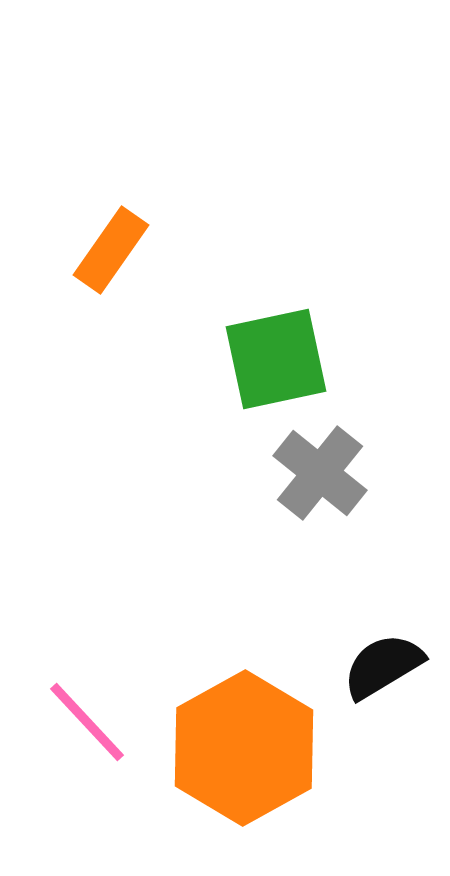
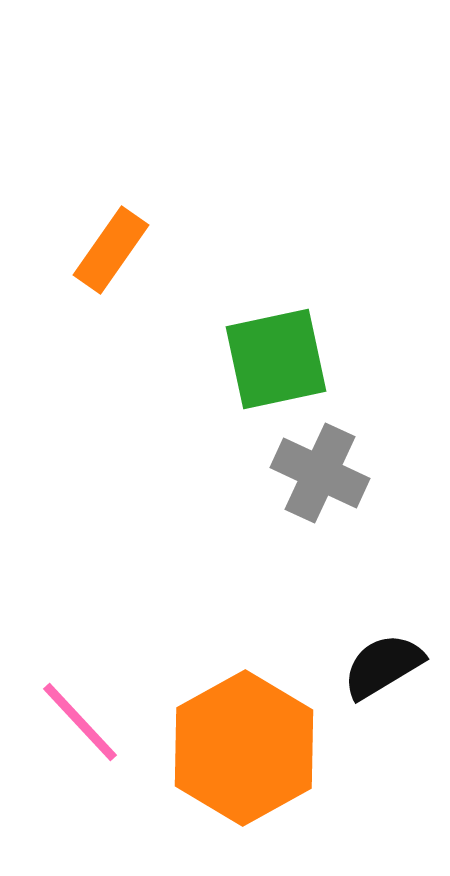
gray cross: rotated 14 degrees counterclockwise
pink line: moved 7 px left
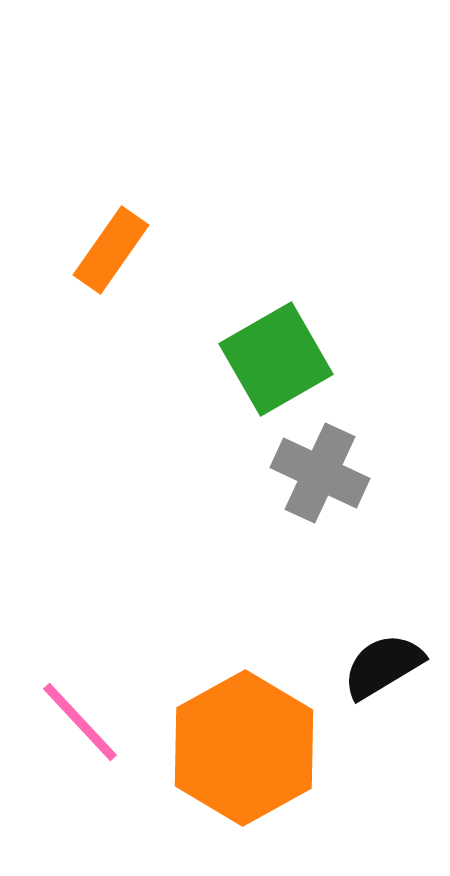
green square: rotated 18 degrees counterclockwise
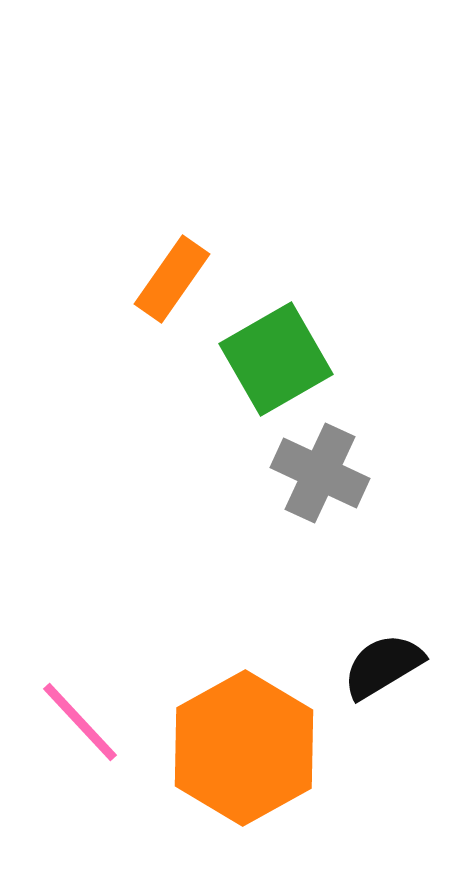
orange rectangle: moved 61 px right, 29 px down
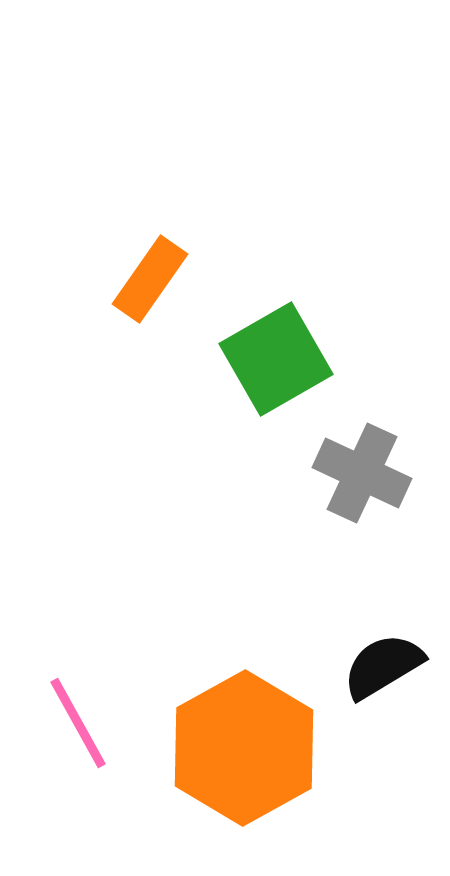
orange rectangle: moved 22 px left
gray cross: moved 42 px right
pink line: moved 2 px left, 1 px down; rotated 14 degrees clockwise
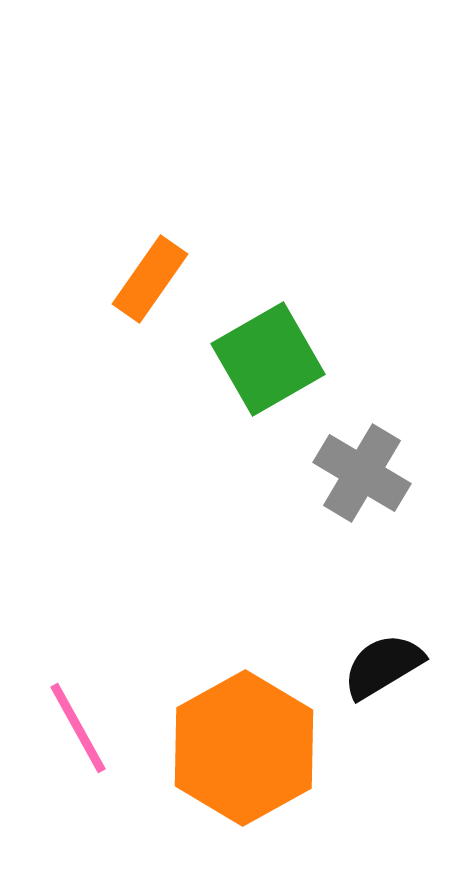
green square: moved 8 px left
gray cross: rotated 6 degrees clockwise
pink line: moved 5 px down
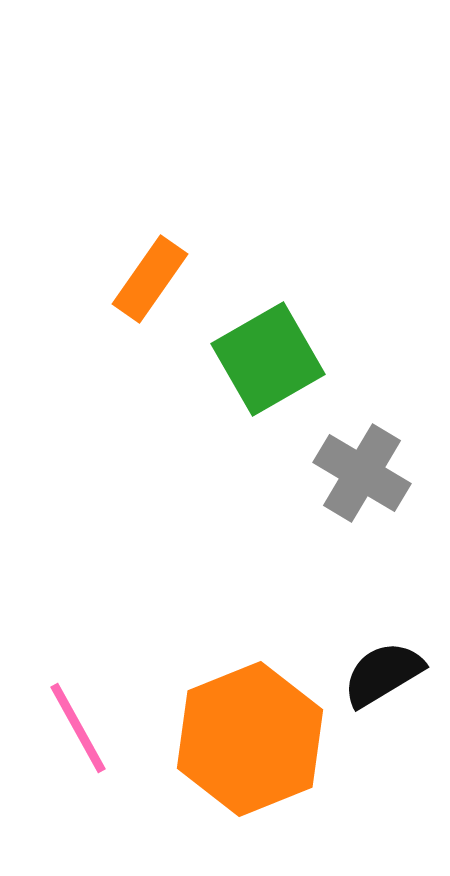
black semicircle: moved 8 px down
orange hexagon: moved 6 px right, 9 px up; rotated 7 degrees clockwise
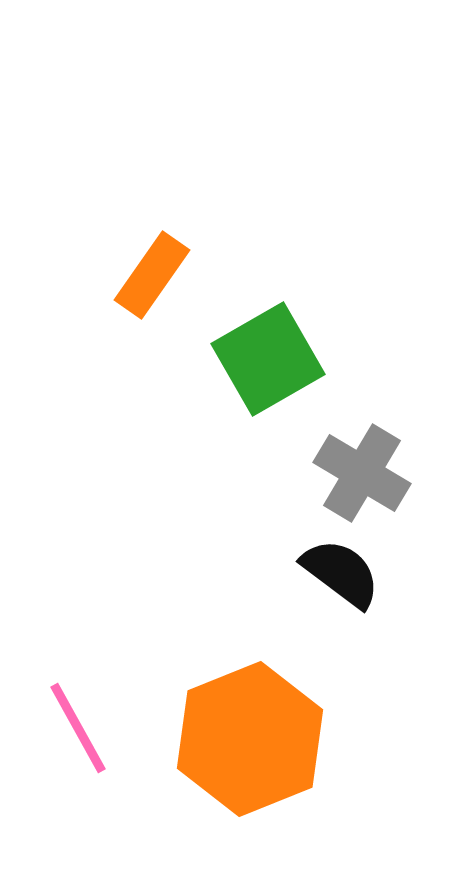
orange rectangle: moved 2 px right, 4 px up
black semicircle: moved 42 px left, 101 px up; rotated 68 degrees clockwise
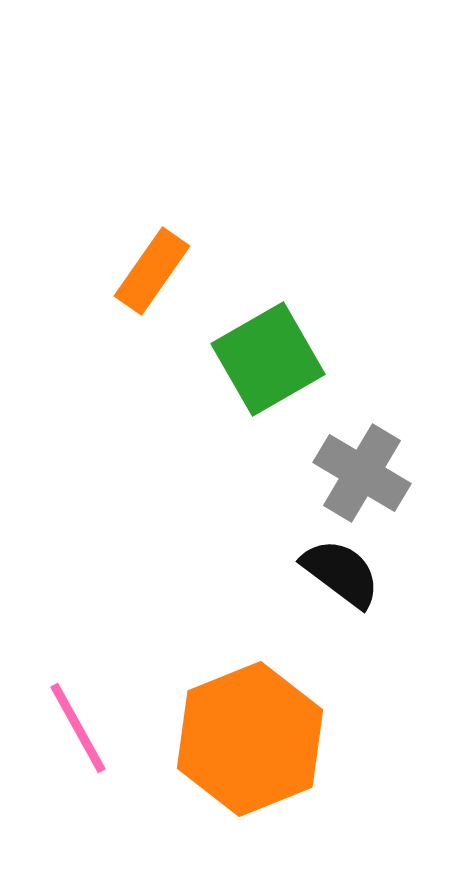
orange rectangle: moved 4 px up
